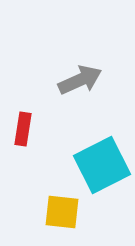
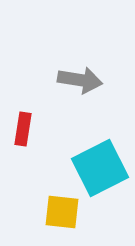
gray arrow: rotated 33 degrees clockwise
cyan square: moved 2 px left, 3 px down
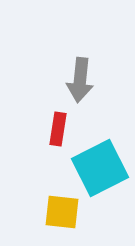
gray arrow: rotated 87 degrees clockwise
red rectangle: moved 35 px right
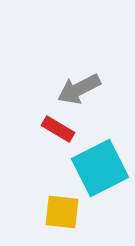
gray arrow: moved 1 px left, 9 px down; rotated 57 degrees clockwise
red rectangle: rotated 68 degrees counterclockwise
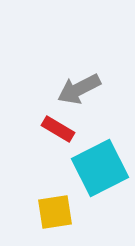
yellow square: moved 7 px left; rotated 15 degrees counterclockwise
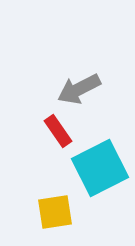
red rectangle: moved 2 px down; rotated 24 degrees clockwise
